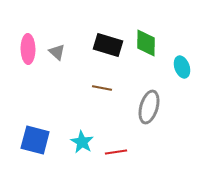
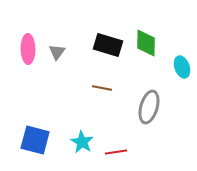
gray triangle: rotated 24 degrees clockwise
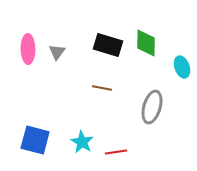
gray ellipse: moved 3 px right
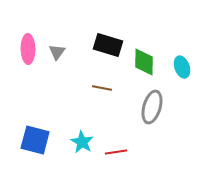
green diamond: moved 2 px left, 19 px down
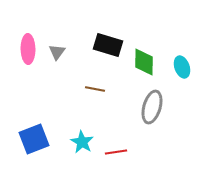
brown line: moved 7 px left, 1 px down
blue square: moved 1 px left, 1 px up; rotated 36 degrees counterclockwise
